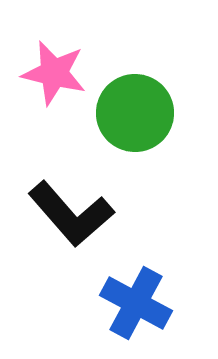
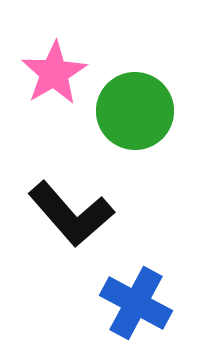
pink star: rotated 28 degrees clockwise
green circle: moved 2 px up
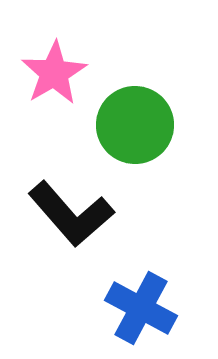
green circle: moved 14 px down
blue cross: moved 5 px right, 5 px down
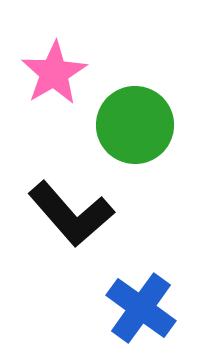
blue cross: rotated 8 degrees clockwise
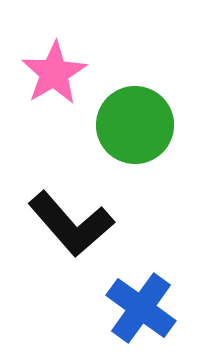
black L-shape: moved 10 px down
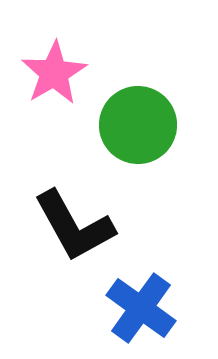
green circle: moved 3 px right
black L-shape: moved 3 px right, 2 px down; rotated 12 degrees clockwise
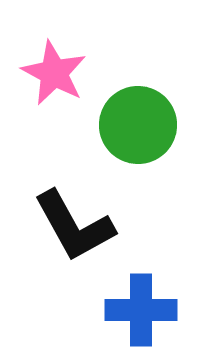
pink star: rotated 14 degrees counterclockwise
blue cross: moved 2 px down; rotated 36 degrees counterclockwise
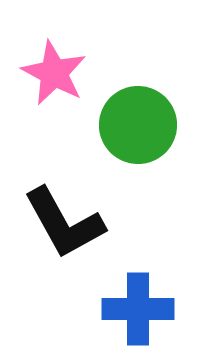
black L-shape: moved 10 px left, 3 px up
blue cross: moved 3 px left, 1 px up
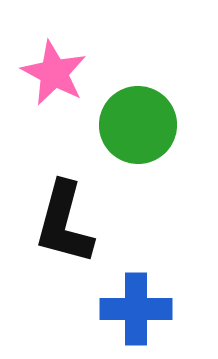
black L-shape: rotated 44 degrees clockwise
blue cross: moved 2 px left
